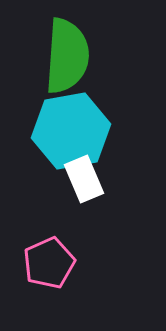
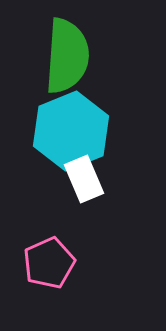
cyan hexagon: rotated 12 degrees counterclockwise
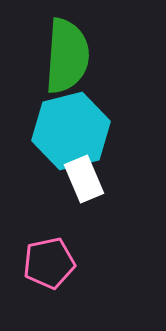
cyan hexagon: rotated 8 degrees clockwise
pink pentagon: rotated 12 degrees clockwise
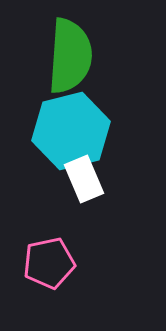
green semicircle: moved 3 px right
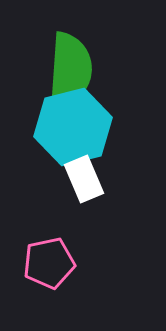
green semicircle: moved 14 px down
cyan hexagon: moved 2 px right, 4 px up
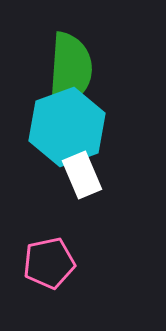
cyan hexagon: moved 6 px left; rotated 6 degrees counterclockwise
white rectangle: moved 2 px left, 4 px up
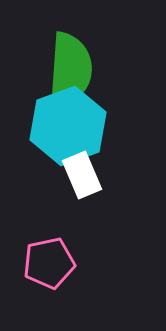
cyan hexagon: moved 1 px right, 1 px up
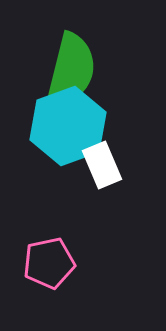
green semicircle: moved 1 px right; rotated 10 degrees clockwise
white rectangle: moved 20 px right, 10 px up
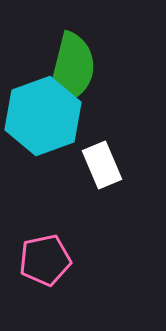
cyan hexagon: moved 25 px left, 10 px up
pink pentagon: moved 4 px left, 3 px up
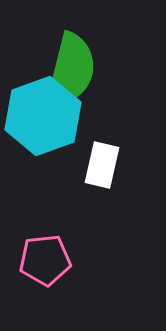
white rectangle: rotated 36 degrees clockwise
pink pentagon: rotated 6 degrees clockwise
